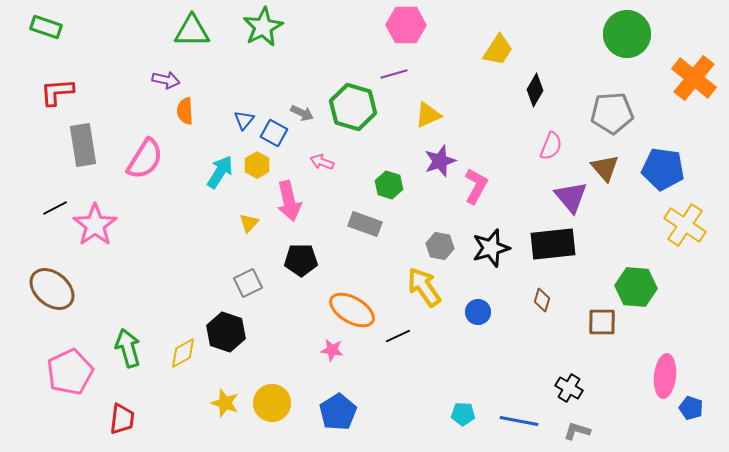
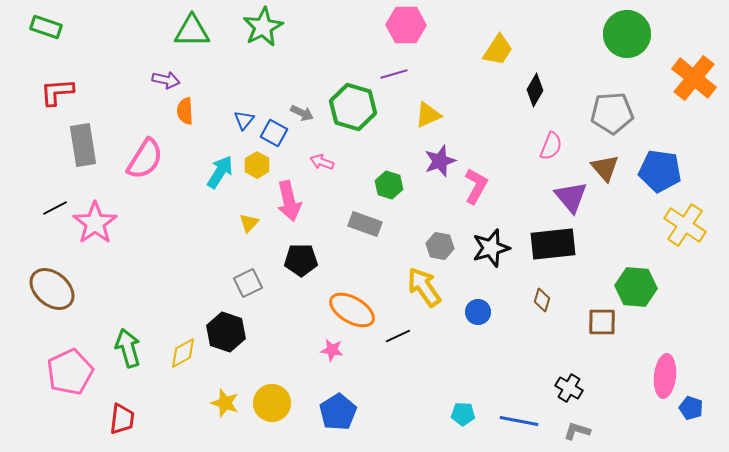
blue pentagon at (663, 169): moved 3 px left, 2 px down
pink star at (95, 225): moved 2 px up
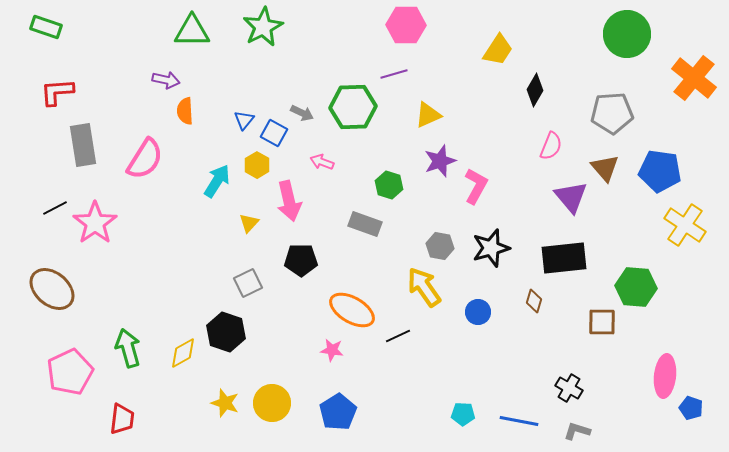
green hexagon at (353, 107): rotated 18 degrees counterclockwise
cyan arrow at (220, 172): moved 3 px left, 9 px down
black rectangle at (553, 244): moved 11 px right, 14 px down
brown diamond at (542, 300): moved 8 px left, 1 px down
